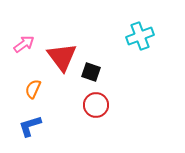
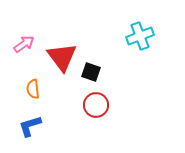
orange semicircle: rotated 30 degrees counterclockwise
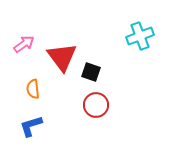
blue L-shape: moved 1 px right
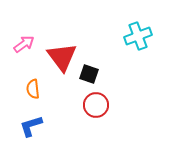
cyan cross: moved 2 px left
black square: moved 2 px left, 2 px down
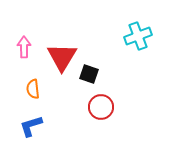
pink arrow: moved 3 px down; rotated 55 degrees counterclockwise
red triangle: rotated 8 degrees clockwise
red circle: moved 5 px right, 2 px down
